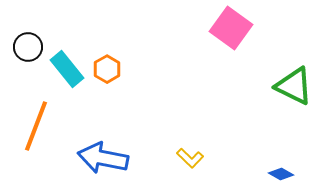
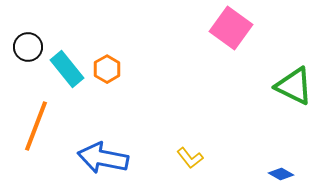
yellow L-shape: rotated 8 degrees clockwise
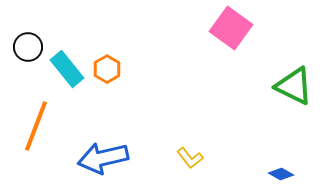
blue arrow: rotated 24 degrees counterclockwise
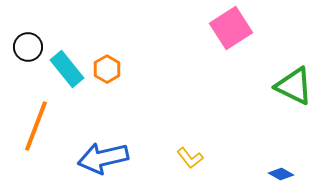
pink square: rotated 21 degrees clockwise
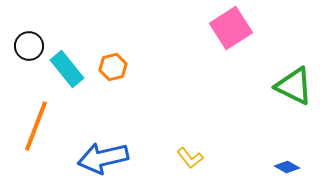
black circle: moved 1 px right, 1 px up
orange hexagon: moved 6 px right, 2 px up; rotated 16 degrees clockwise
blue diamond: moved 6 px right, 7 px up
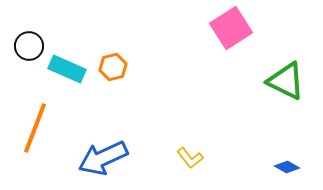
cyan rectangle: rotated 27 degrees counterclockwise
green triangle: moved 8 px left, 5 px up
orange line: moved 1 px left, 2 px down
blue arrow: rotated 12 degrees counterclockwise
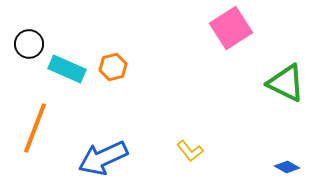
black circle: moved 2 px up
green triangle: moved 2 px down
yellow L-shape: moved 7 px up
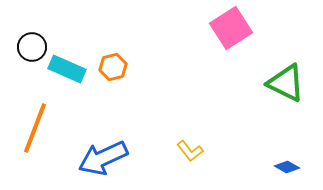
black circle: moved 3 px right, 3 px down
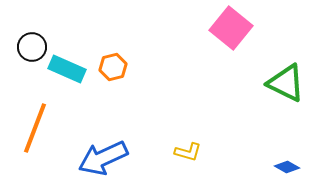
pink square: rotated 18 degrees counterclockwise
yellow L-shape: moved 2 px left, 1 px down; rotated 36 degrees counterclockwise
